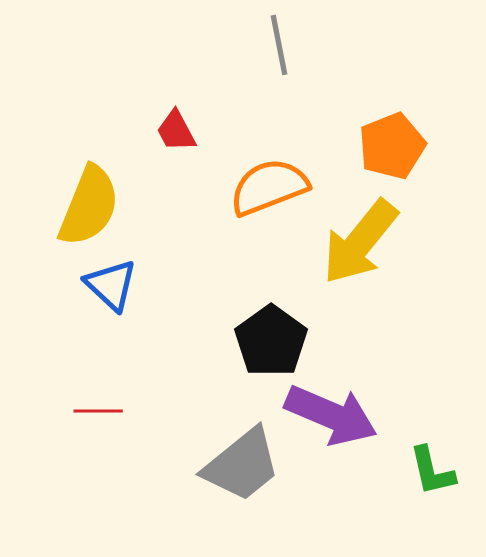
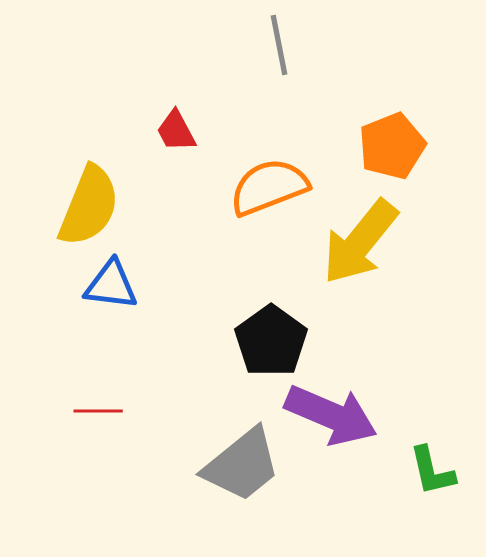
blue triangle: rotated 36 degrees counterclockwise
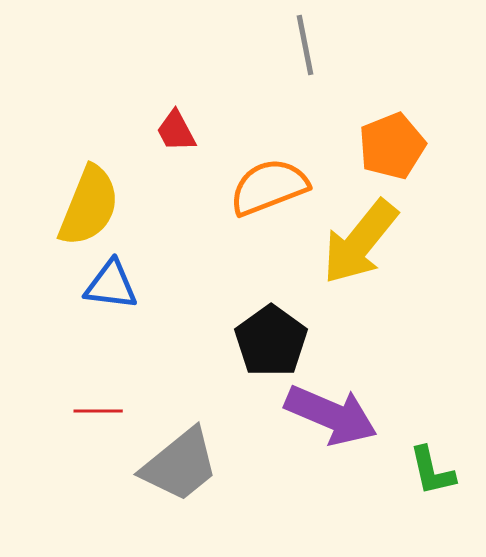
gray line: moved 26 px right
gray trapezoid: moved 62 px left
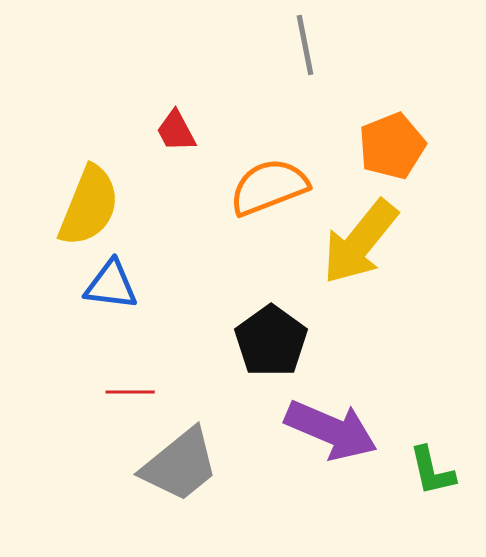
red line: moved 32 px right, 19 px up
purple arrow: moved 15 px down
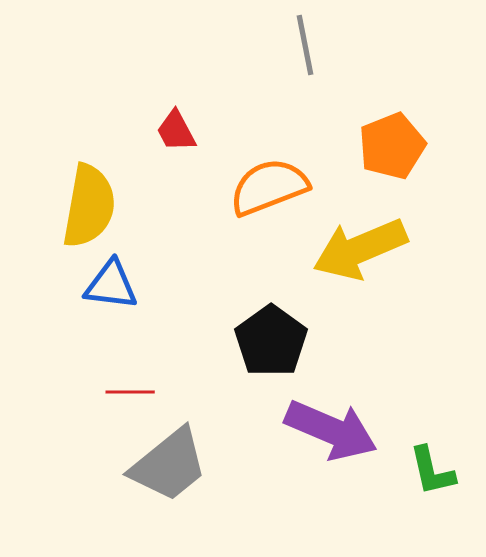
yellow semicircle: rotated 12 degrees counterclockwise
yellow arrow: moved 7 px down; rotated 28 degrees clockwise
gray trapezoid: moved 11 px left
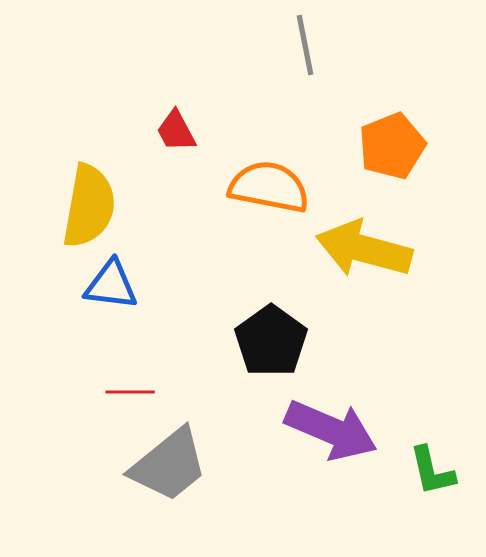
orange semicircle: rotated 32 degrees clockwise
yellow arrow: moved 4 px right; rotated 38 degrees clockwise
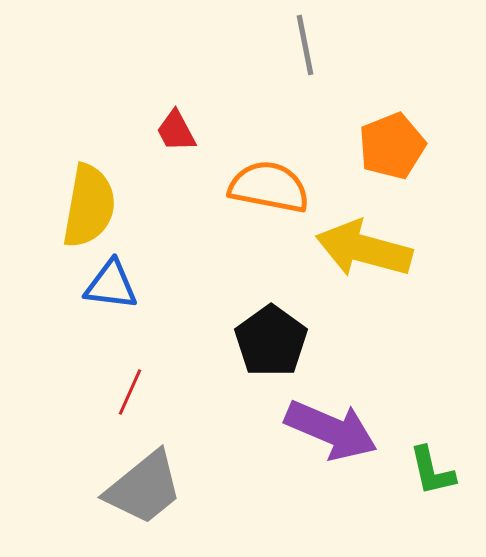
red line: rotated 66 degrees counterclockwise
gray trapezoid: moved 25 px left, 23 px down
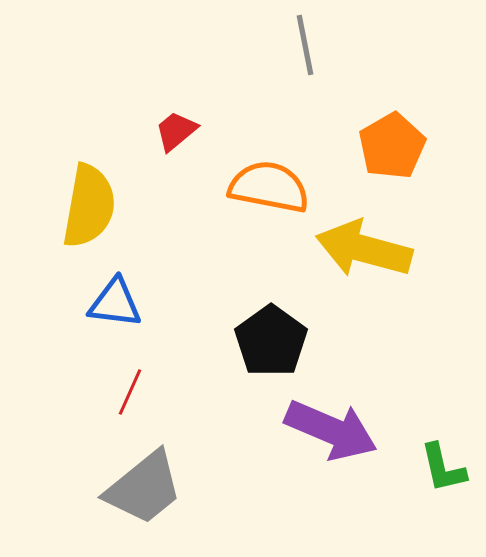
red trapezoid: rotated 78 degrees clockwise
orange pentagon: rotated 8 degrees counterclockwise
blue triangle: moved 4 px right, 18 px down
green L-shape: moved 11 px right, 3 px up
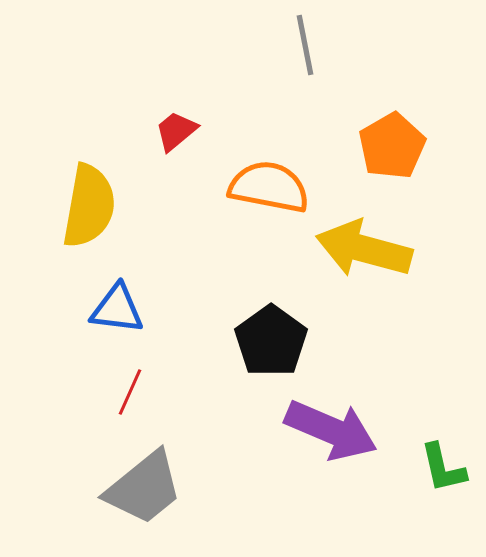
blue triangle: moved 2 px right, 6 px down
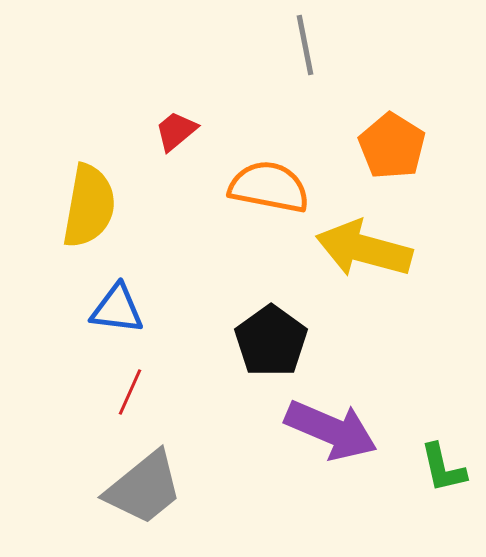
orange pentagon: rotated 10 degrees counterclockwise
